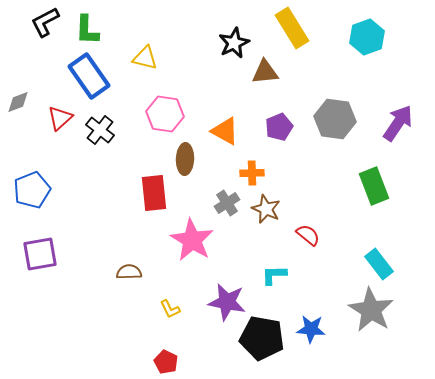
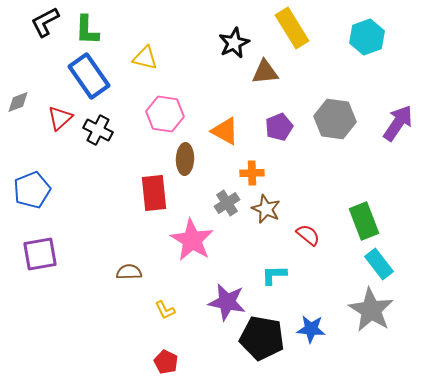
black cross: moved 2 px left; rotated 12 degrees counterclockwise
green rectangle: moved 10 px left, 35 px down
yellow L-shape: moved 5 px left, 1 px down
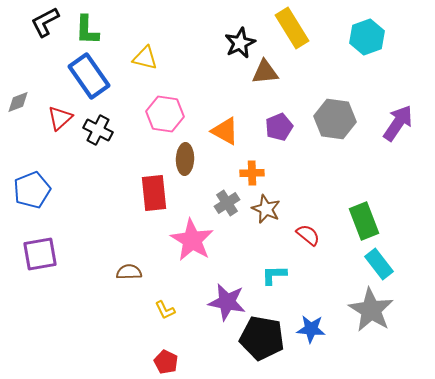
black star: moved 6 px right
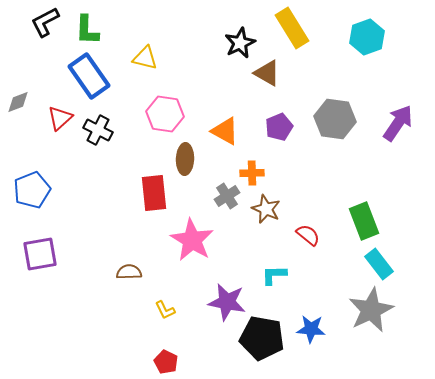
brown triangle: moved 2 px right, 1 px down; rotated 36 degrees clockwise
gray cross: moved 7 px up
gray star: rotated 15 degrees clockwise
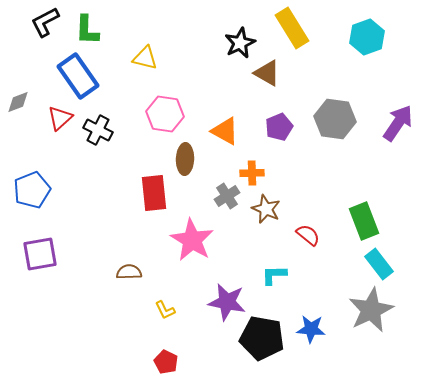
blue rectangle: moved 11 px left
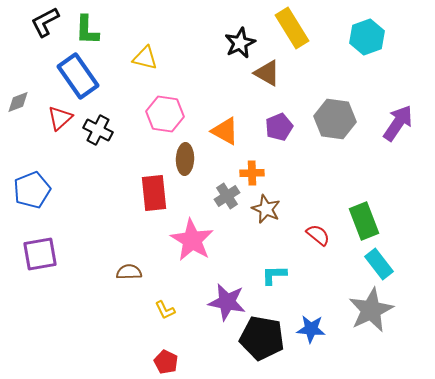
red semicircle: moved 10 px right
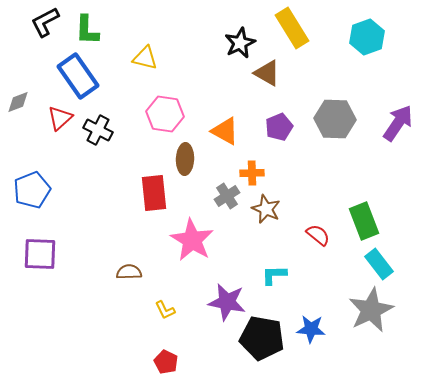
gray hexagon: rotated 6 degrees counterclockwise
purple square: rotated 12 degrees clockwise
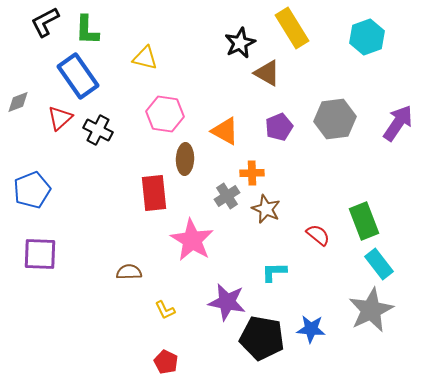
gray hexagon: rotated 9 degrees counterclockwise
cyan L-shape: moved 3 px up
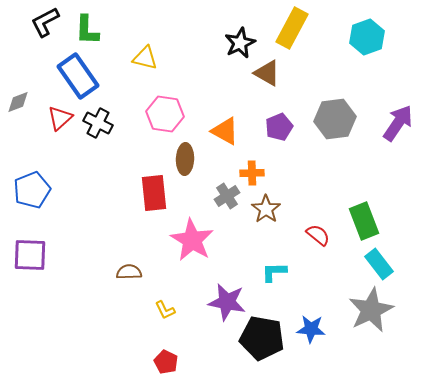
yellow rectangle: rotated 60 degrees clockwise
black cross: moved 7 px up
brown star: rotated 12 degrees clockwise
purple square: moved 10 px left, 1 px down
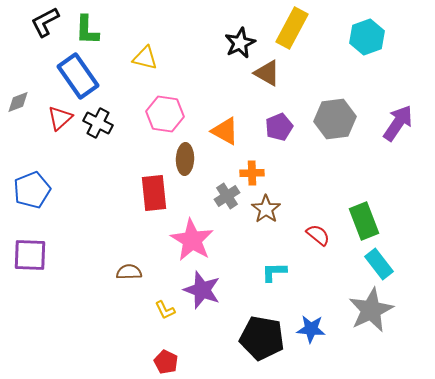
purple star: moved 25 px left, 12 px up; rotated 9 degrees clockwise
